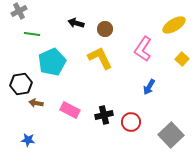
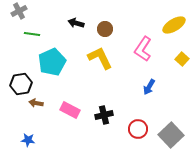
red circle: moved 7 px right, 7 px down
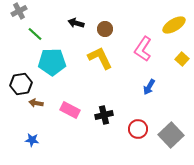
green line: moved 3 px right; rotated 35 degrees clockwise
cyan pentagon: rotated 24 degrees clockwise
blue star: moved 4 px right
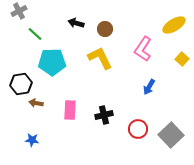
pink rectangle: rotated 66 degrees clockwise
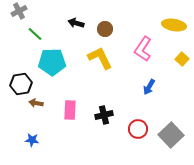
yellow ellipse: rotated 40 degrees clockwise
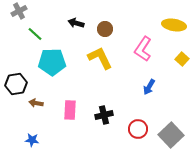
black hexagon: moved 5 px left
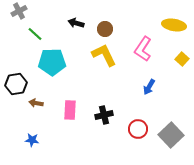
yellow L-shape: moved 4 px right, 3 px up
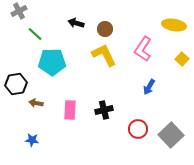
black cross: moved 5 px up
